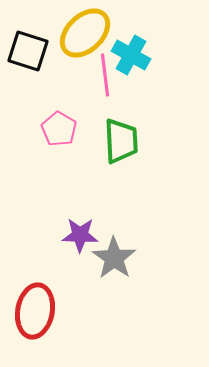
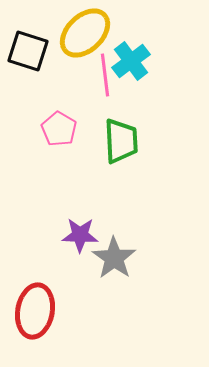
cyan cross: moved 6 px down; rotated 24 degrees clockwise
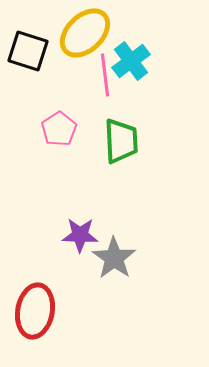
pink pentagon: rotated 8 degrees clockwise
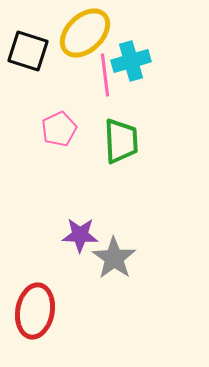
cyan cross: rotated 21 degrees clockwise
pink pentagon: rotated 8 degrees clockwise
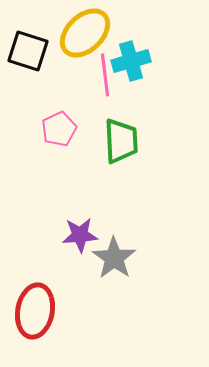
purple star: rotated 6 degrees counterclockwise
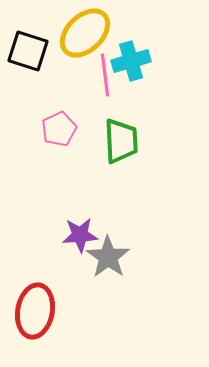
gray star: moved 6 px left, 1 px up
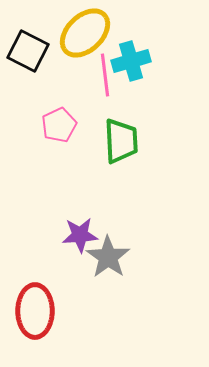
black square: rotated 9 degrees clockwise
pink pentagon: moved 4 px up
red ellipse: rotated 10 degrees counterclockwise
